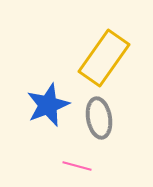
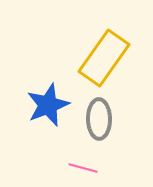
gray ellipse: moved 1 px down; rotated 9 degrees clockwise
pink line: moved 6 px right, 2 px down
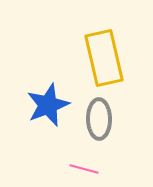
yellow rectangle: rotated 48 degrees counterclockwise
pink line: moved 1 px right, 1 px down
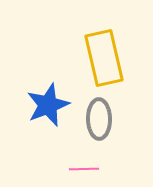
pink line: rotated 16 degrees counterclockwise
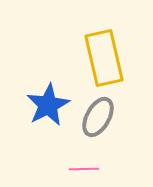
blue star: rotated 6 degrees counterclockwise
gray ellipse: moved 1 px left, 2 px up; rotated 30 degrees clockwise
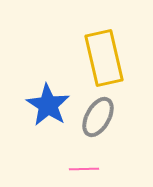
blue star: rotated 12 degrees counterclockwise
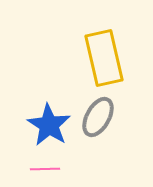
blue star: moved 1 px right, 20 px down
pink line: moved 39 px left
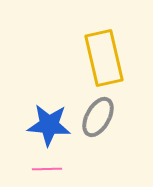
blue star: rotated 27 degrees counterclockwise
pink line: moved 2 px right
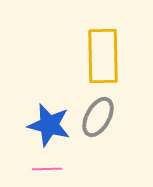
yellow rectangle: moved 1 px left, 2 px up; rotated 12 degrees clockwise
blue star: rotated 9 degrees clockwise
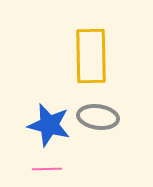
yellow rectangle: moved 12 px left
gray ellipse: rotated 69 degrees clockwise
